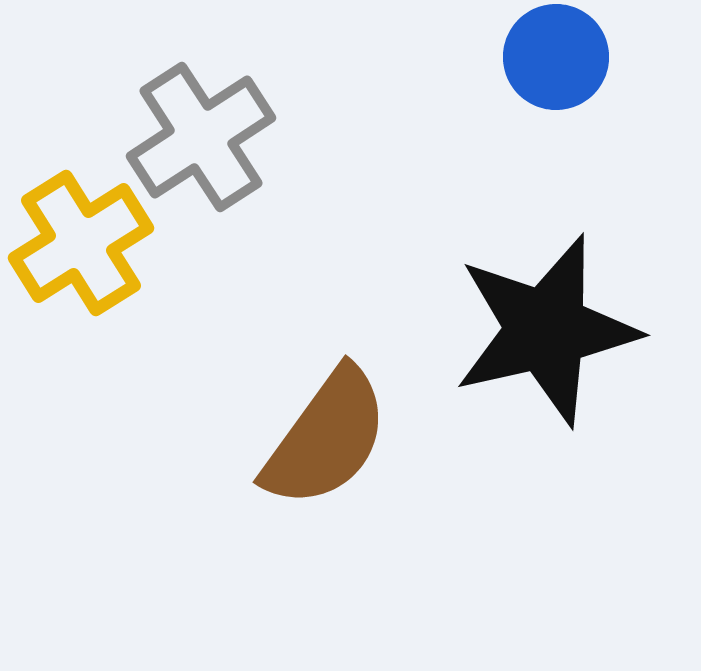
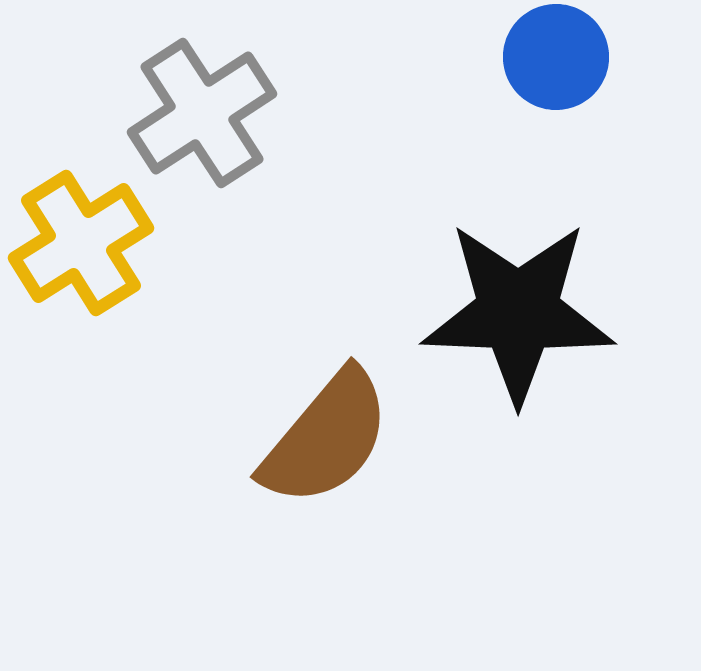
gray cross: moved 1 px right, 24 px up
black star: moved 28 px left, 18 px up; rotated 15 degrees clockwise
brown semicircle: rotated 4 degrees clockwise
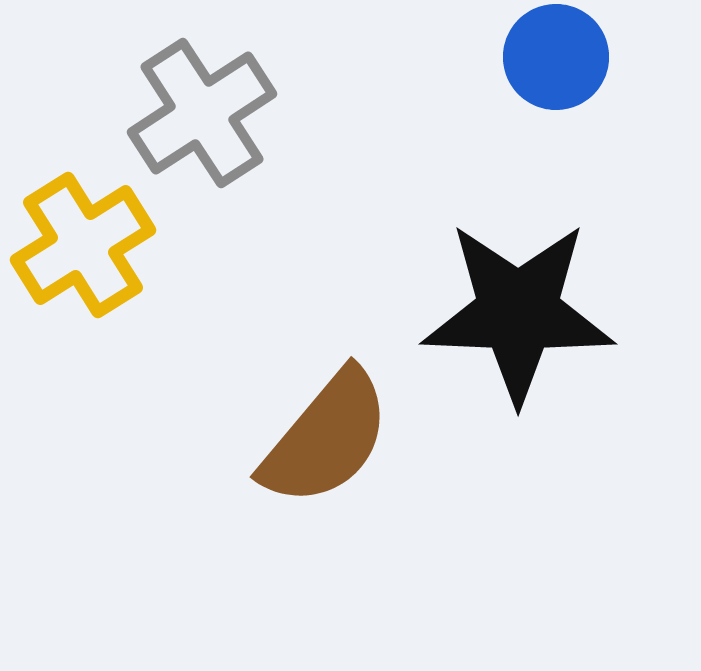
yellow cross: moved 2 px right, 2 px down
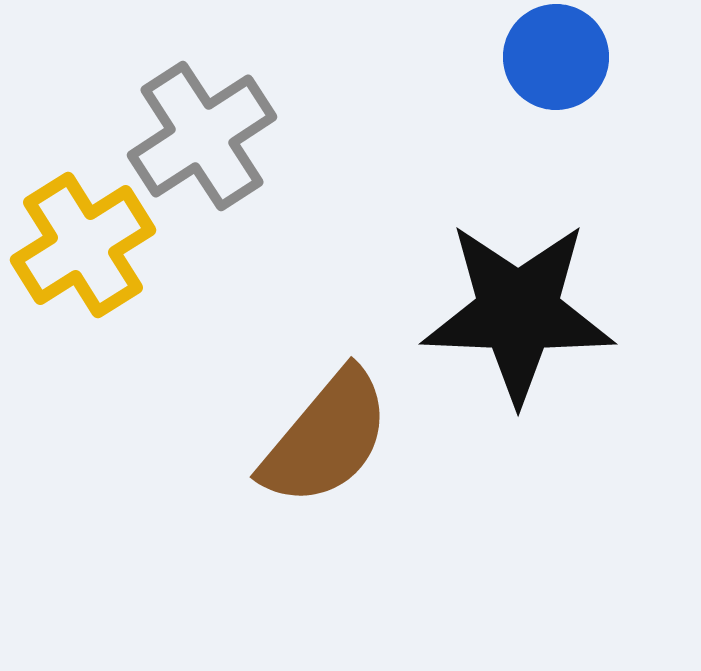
gray cross: moved 23 px down
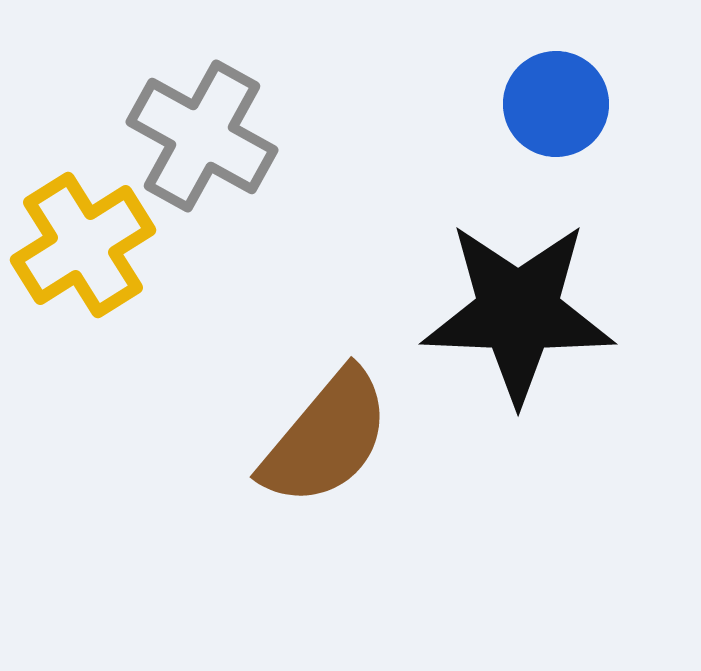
blue circle: moved 47 px down
gray cross: rotated 28 degrees counterclockwise
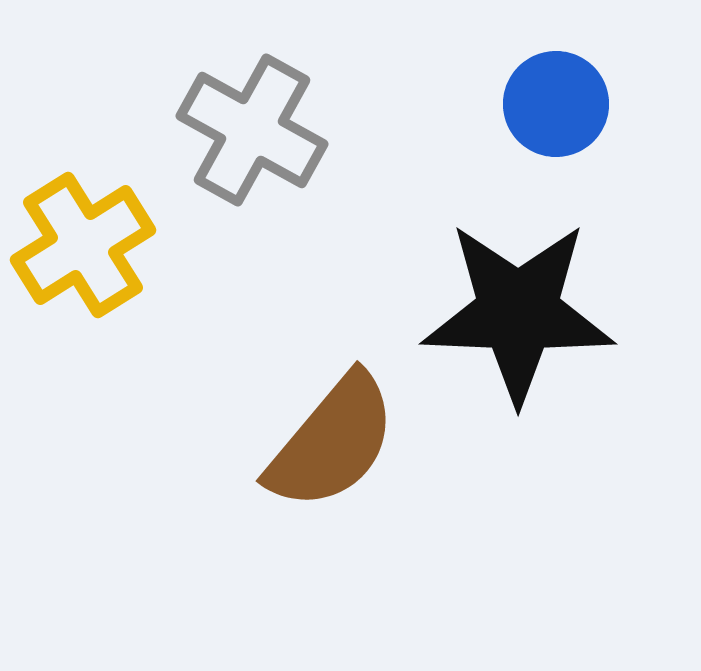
gray cross: moved 50 px right, 6 px up
brown semicircle: moved 6 px right, 4 px down
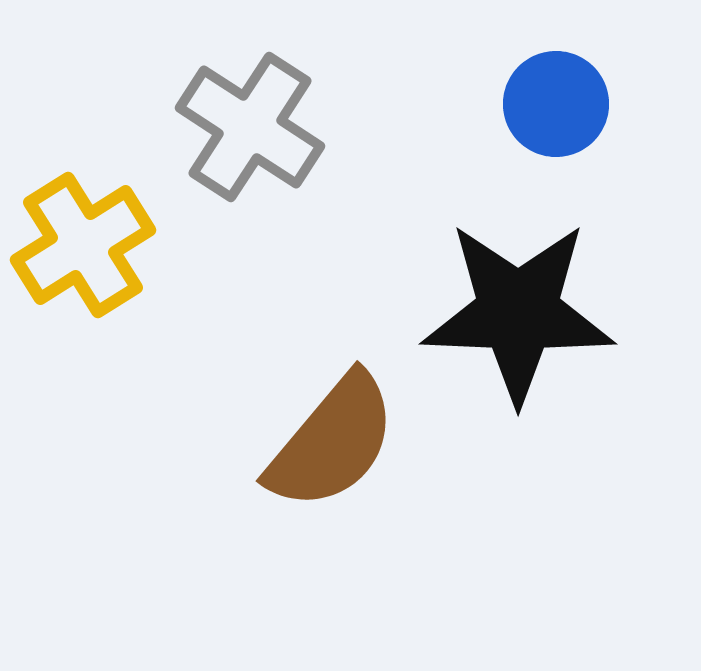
gray cross: moved 2 px left, 3 px up; rotated 4 degrees clockwise
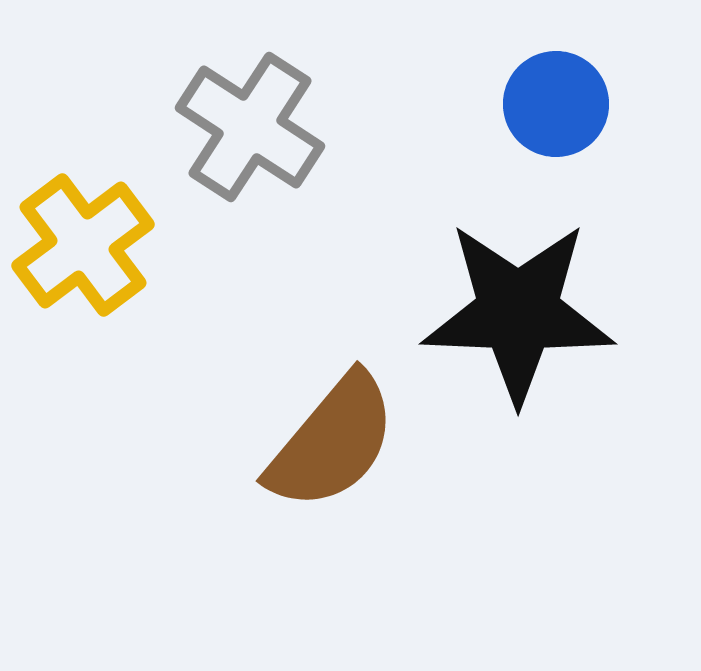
yellow cross: rotated 5 degrees counterclockwise
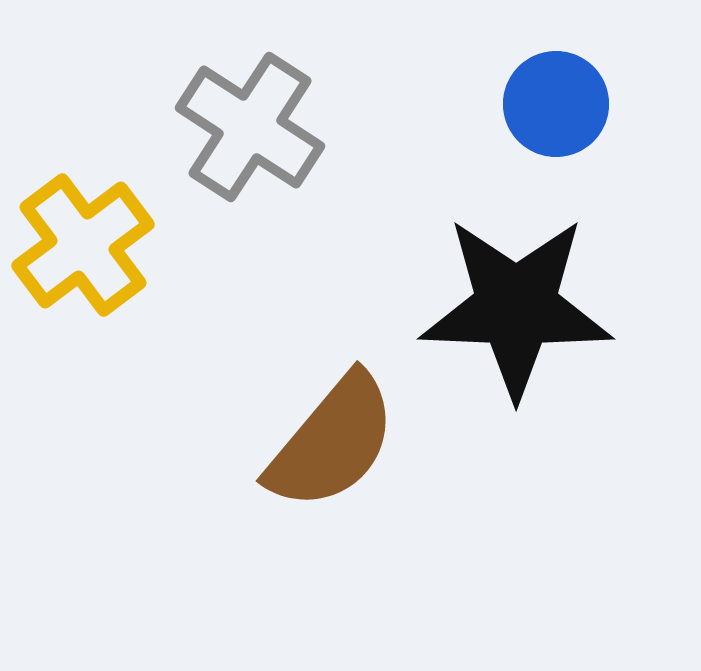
black star: moved 2 px left, 5 px up
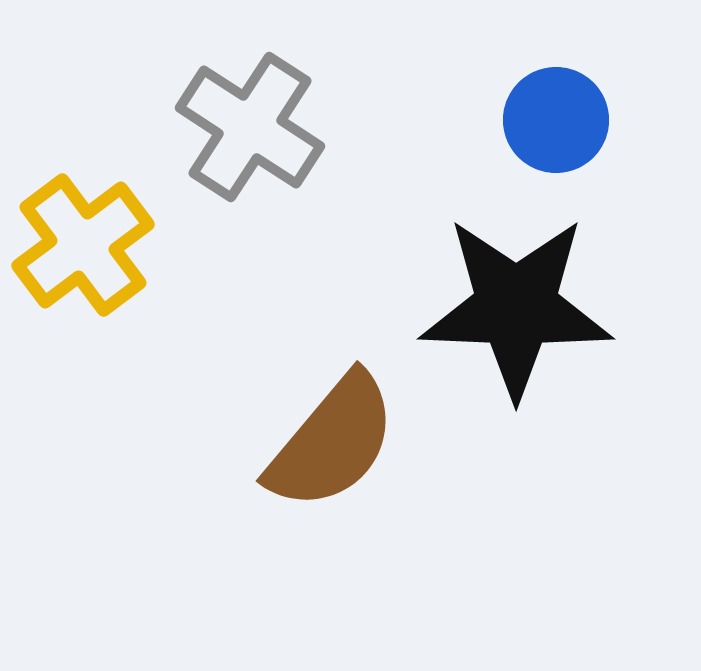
blue circle: moved 16 px down
